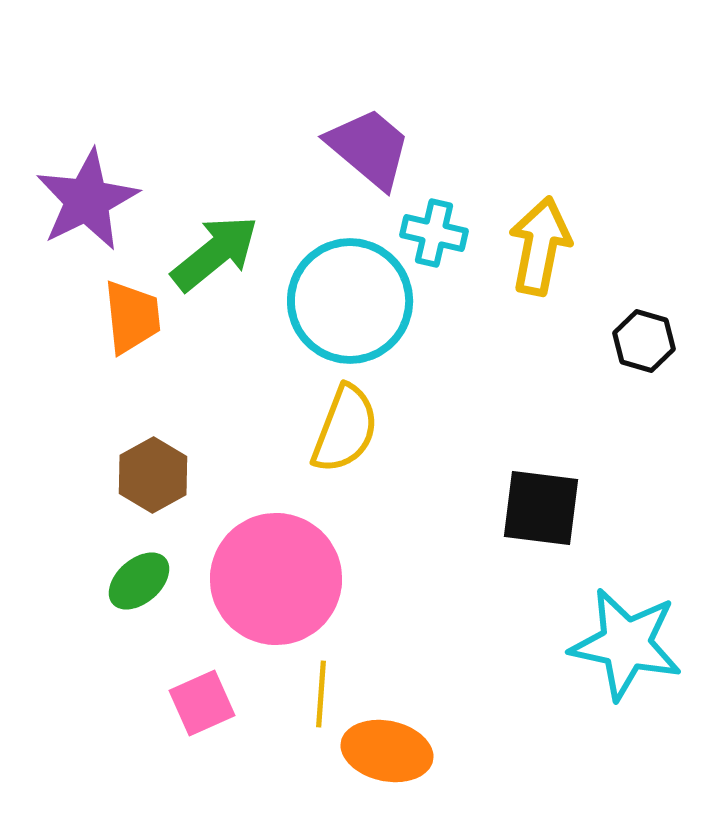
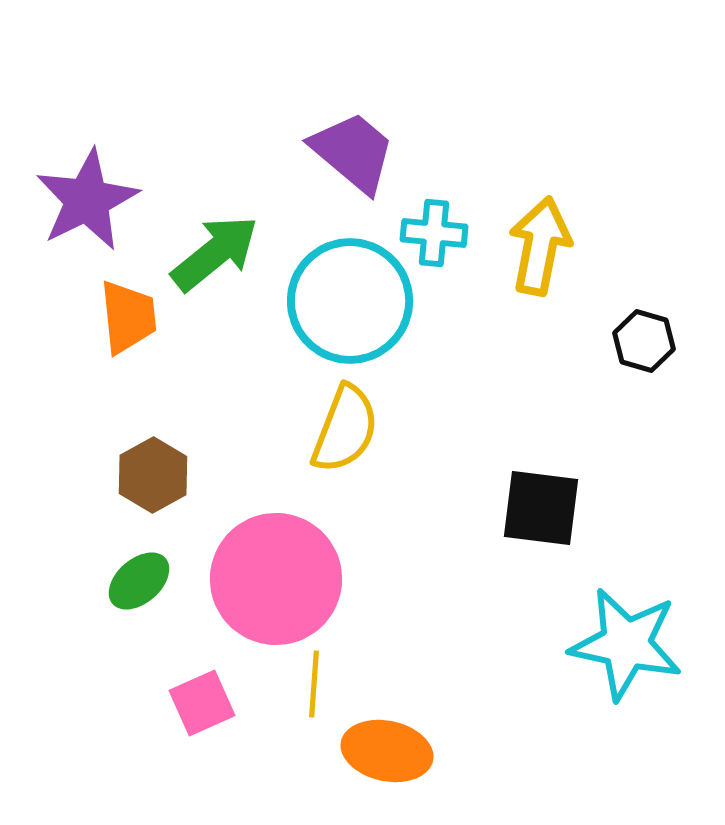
purple trapezoid: moved 16 px left, 4 px down
cyan cross: rotated 8 degrees counterclockwise
orange trapezoid: moved 4 px left
yellow line: moved 7 px left, 10 px up
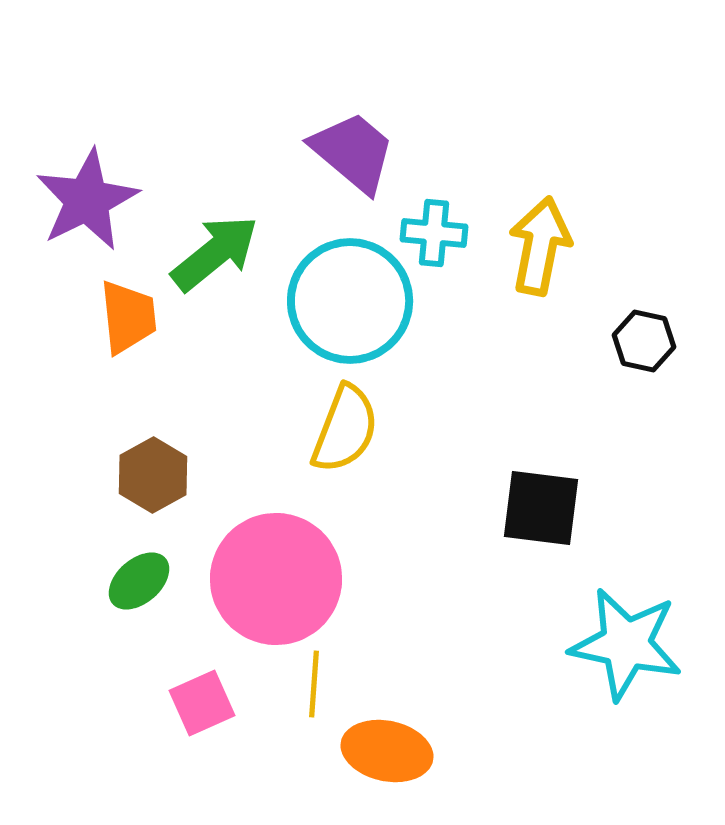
black hexagon: rotated 4 degrees counterclockwise
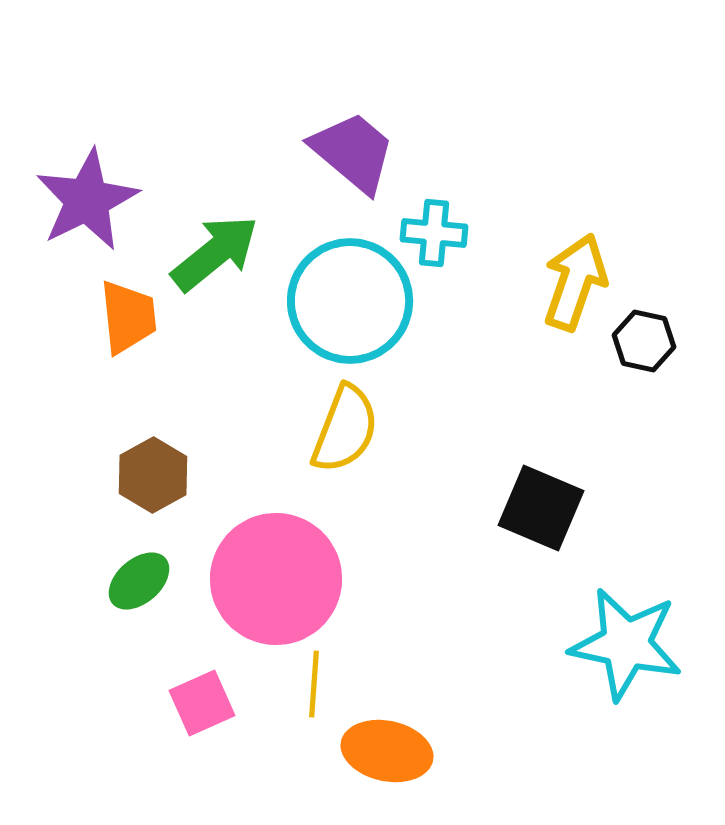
yellow arrow: moved 35 px right, 36 px down; rotated 8 degrees clockwise
black square: rotated 16 degrees clockwise
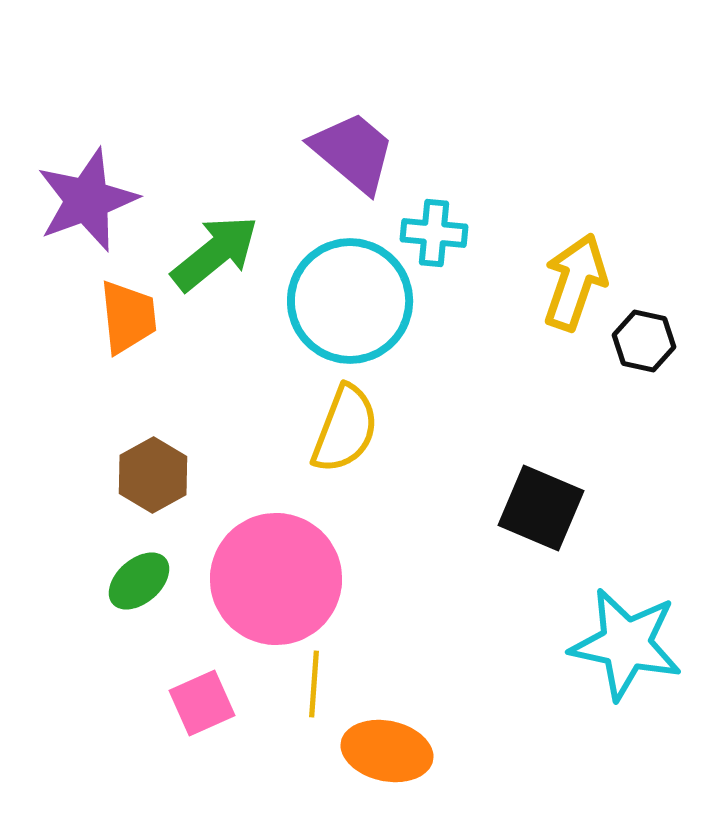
purple star: rotated 6 degrees clockwise
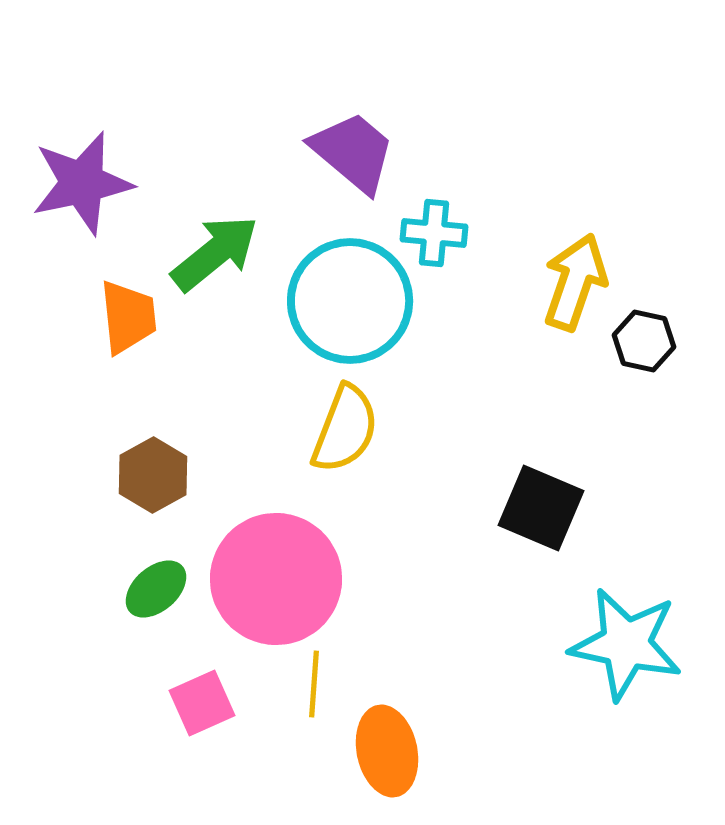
purple star: moved 5 px left, 17 px up; rotated 8 degrees clockwise
green ellipse: moved 17 px right, 8 px down
orange ellipse: rotated 66 degrees clockwise
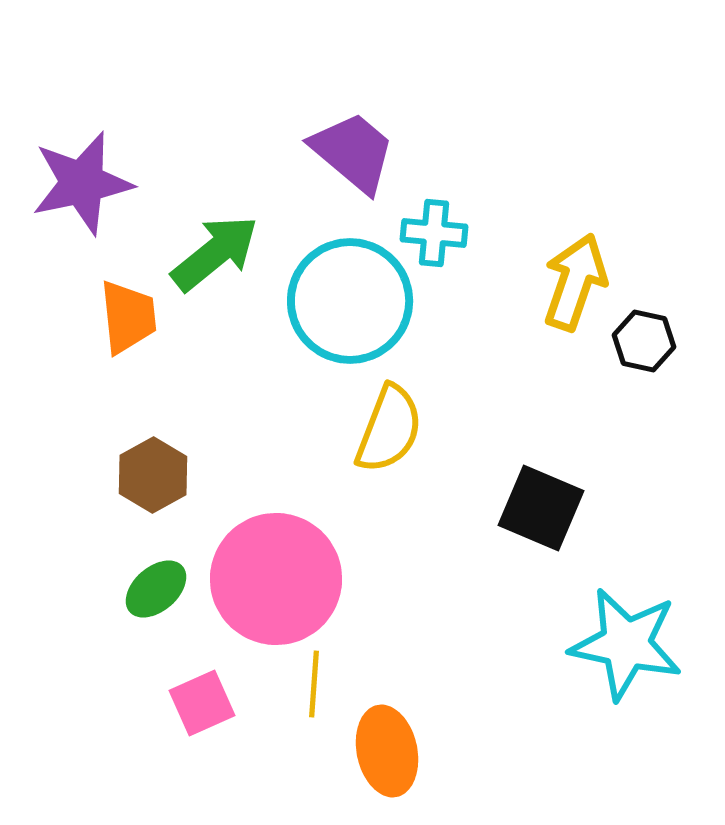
yellow semicircle: moved 44 px right
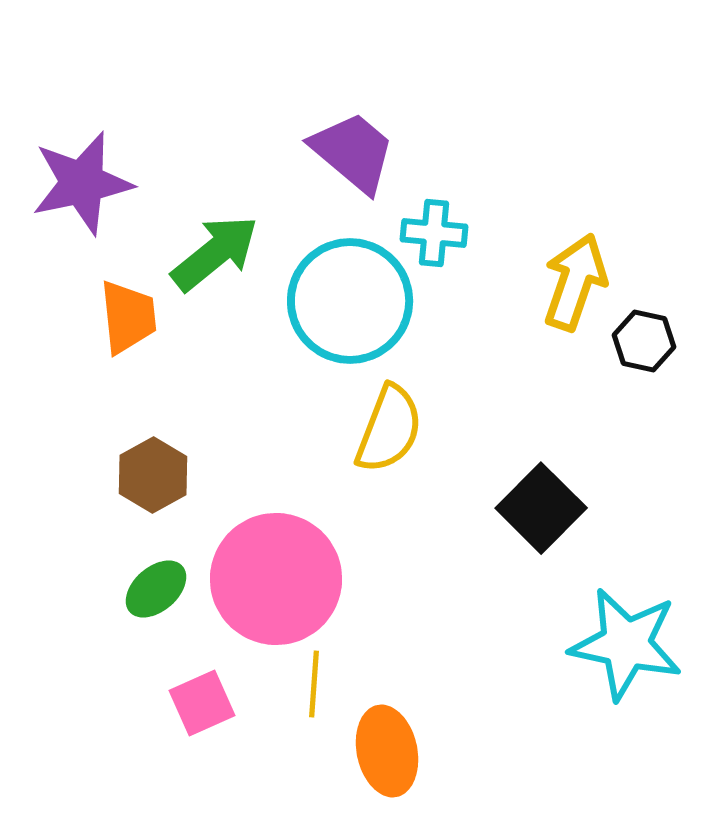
black square: rotated 22 degrees clockwise
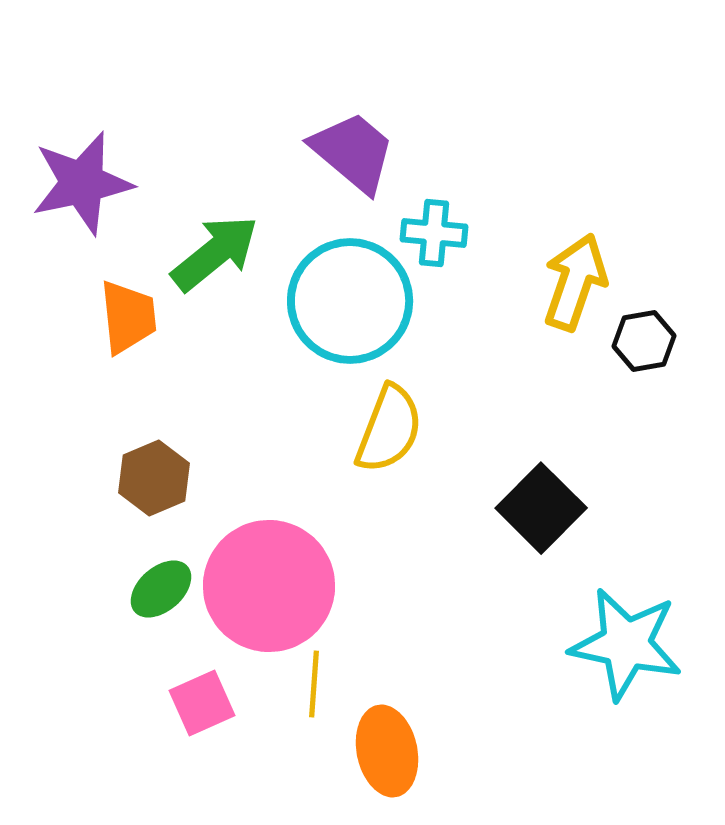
black hexagon: rotated 22 degrees counterclockwise
brown hexagon: moved 1 px right, 3 px down; rotated 6 degrees clockwise
pink circle: moved 7 px left, 7 px down
green ellipse: moved 5 px right
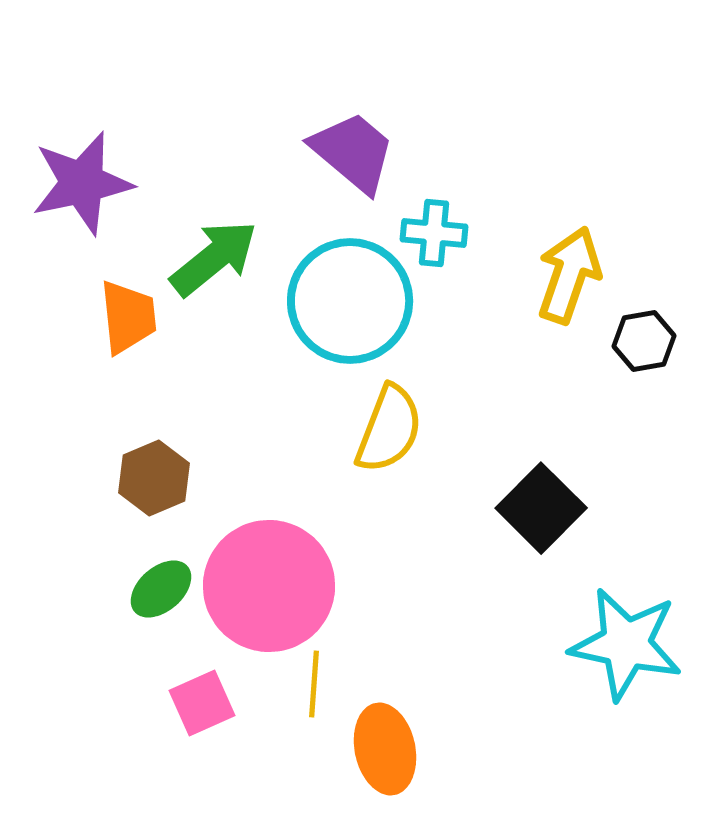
green arrow: moved 1 px left, 5 px down
yellow arrow: moved 6 px left, 7 px up
orange ellipse: moved 2 px left, 2 px up
